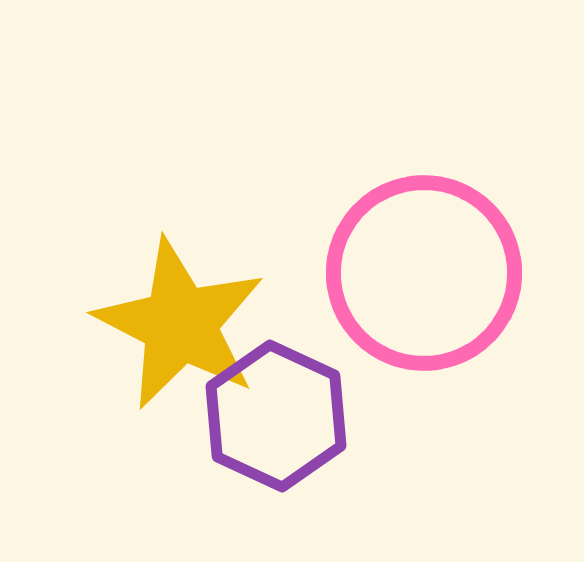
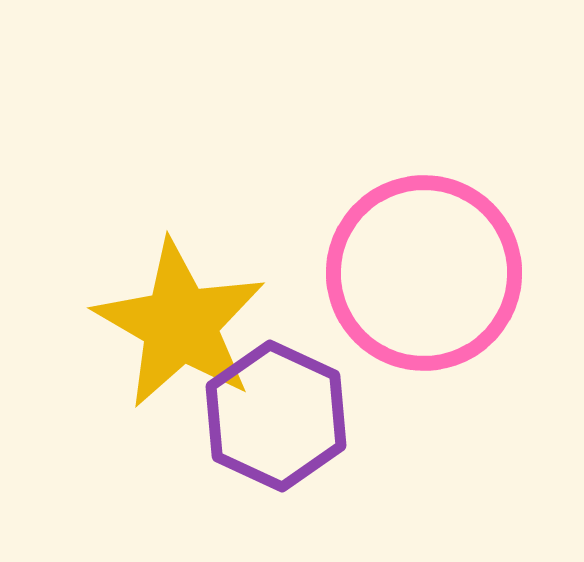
yellow star: rotated 3 degrees clockwise
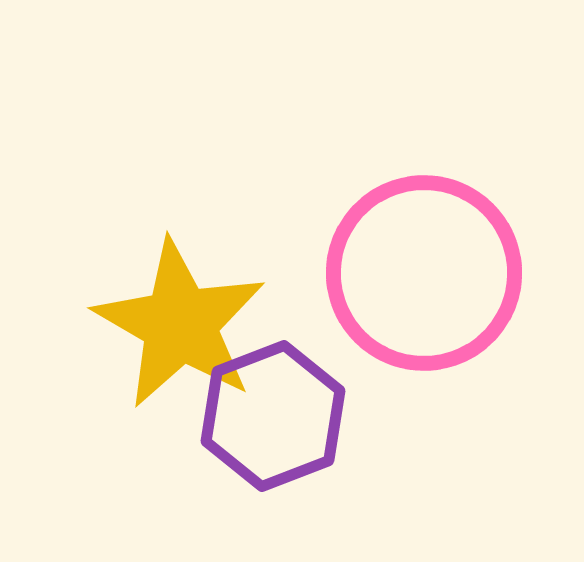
purple hexagon: moved 3 px left; rotated 14 degrees clockwise
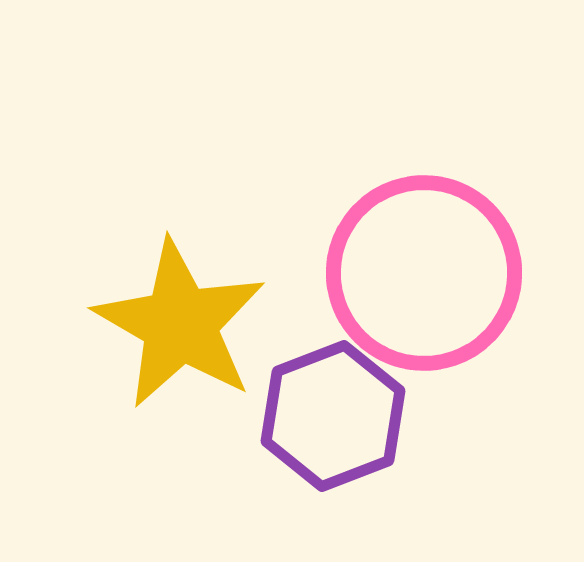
purple hexagon: moved 60 px right
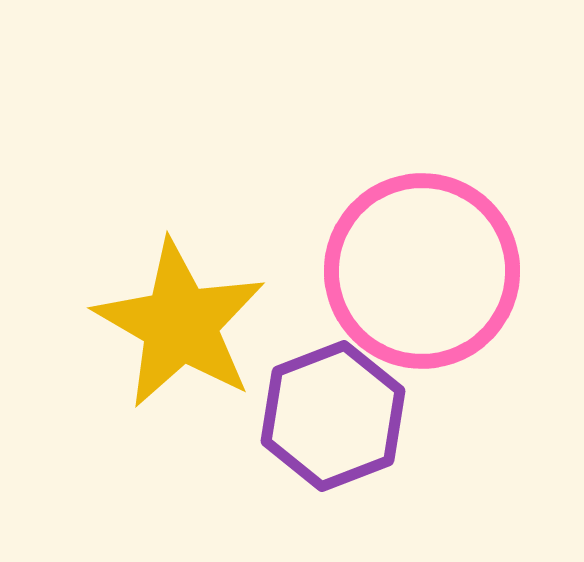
pink circle: moved 2 px left, 2 px up
